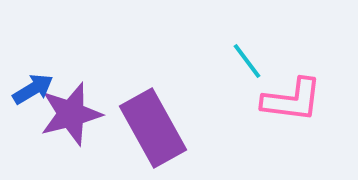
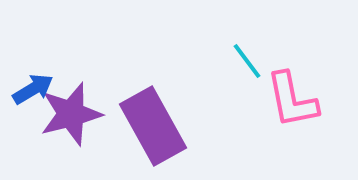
pink L-shape: rotated 72 degrees clockwise
purple rectangle: moved 2 px up
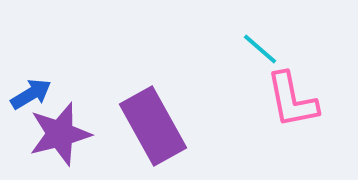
cyan line: moved 13 px right, 12 px up; rotated 12 degrees counterclockwise
blue arrow: moved 2 px left, 5 px down
purple star: moved 11 px left, 20 px down
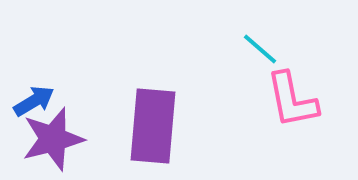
blue arrow: moved 3 px right, 7 px down
purple rectangle: rotated 34 degrees clockwise
purple star: moved 7 px left, 5 px down
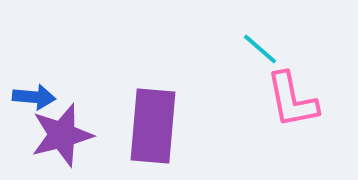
blue arrow: moved 4 px up; rotated 36 degrees clockwise
purple star: moved 9 px right, 4 px up
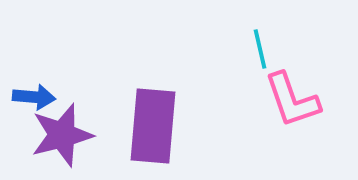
cyan line: rotated 36 degrees clockwise
pink L-shape: rotated 8 degrees counterclockwise
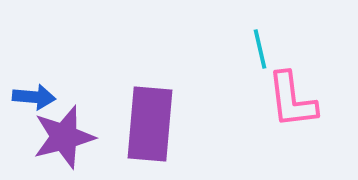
pink L-shape: rotated 12 degrees clockwise
purple rectangle: moved 3 px left, 2 px up
purple star: moved 2 px right, 2 px down
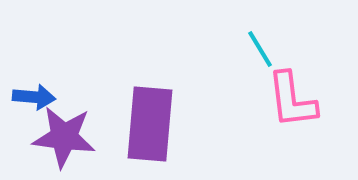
cyan line: rotated 18 degrees counterclockwise
purple star: rotated 22 degrees clockwise
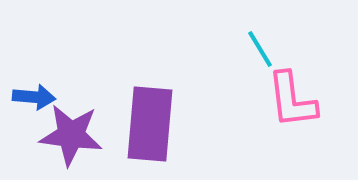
purple star: moved 7 px right, 2 px up
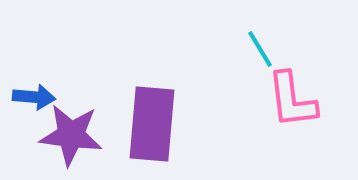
purple rectangle: moved 2 px right
